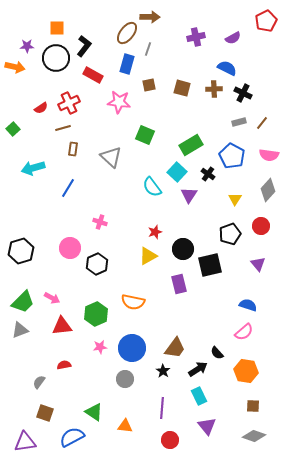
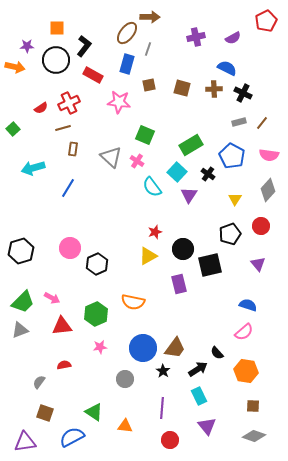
black circle at (56, 58): moved 2 px down
pink cross at (100, 222): moved 37 px right, 61 px up; rotated 16 degrees clockwise
blue circle at (132, 348): moved 11 px right
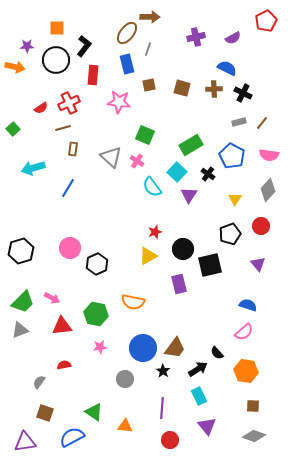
blue rectangle at (127, 64): rotated 30 degrees counterclockwise
red rectangle at (93, 75): rotated 66 degrees clockwise
green hexagon at (96, 314): rotated 25 degrees counterclockwise
